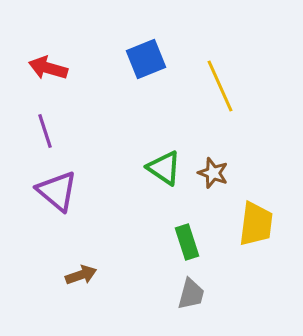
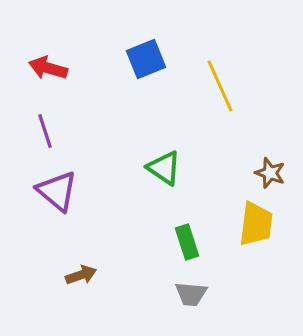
brown star: moved 57 px right
gray trapezoid: rotated 80 degrees clockwise
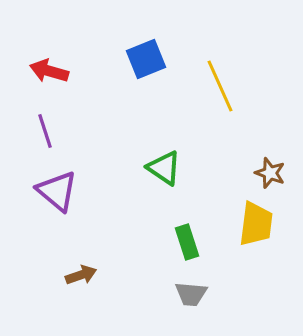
red arrow: moved 1 px right, 3 px down
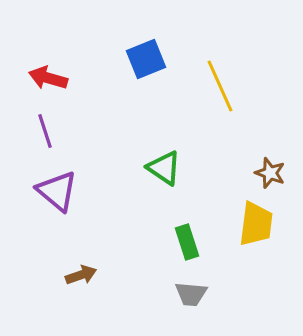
red arrow: moved 1 px left, 7 px down
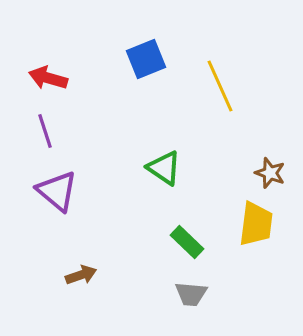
green rectangle: rotated 28 degrees counterclockwise
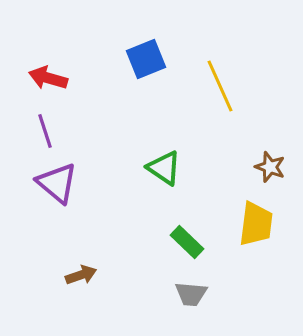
brown star: moved 6 px up
purple triangle: moved 8 px up
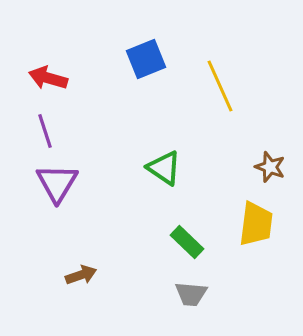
purple triangle: rotated 21 degrees clockwise
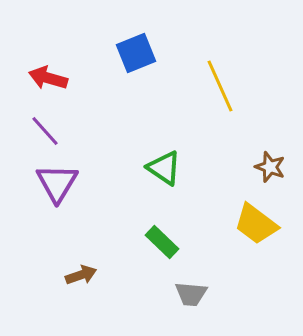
blue square: moved 10 px left, 6 px up
purple line: rotated 24 degrees counterclockwise
yellow trapezoid: rotated 120 degrees clockwise
green rectangle: moved 25 px left
